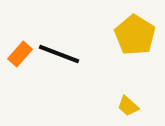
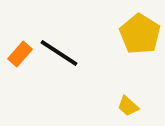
yellow pentagon: moved 5 px right, 1 px up
black line: moved 1 px up; rotated 12 degrees clockwise
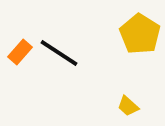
orange rectangle: moved 2 px up
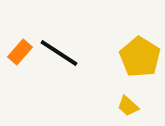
yellow pentagon: moved 23 px down
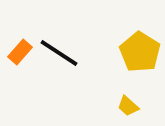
yellow pentagon: moved 5 px up
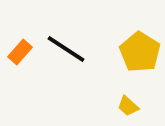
black line: moved 7 px right, 4 px up
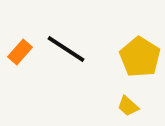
yellow pentagon: moved 5 px down
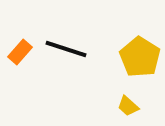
black line: rotated 15 degrees counterclockwise
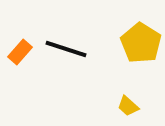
yellow pentagon: moved 1 px right, 14 px up
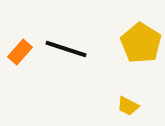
yellow trapezoid: rotated 15 degrees counterclockwise
